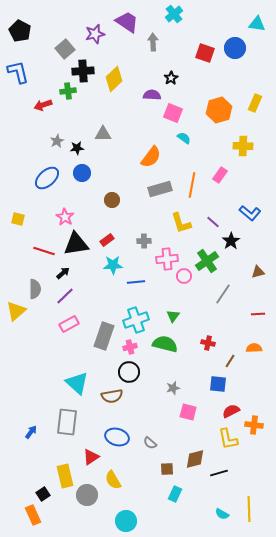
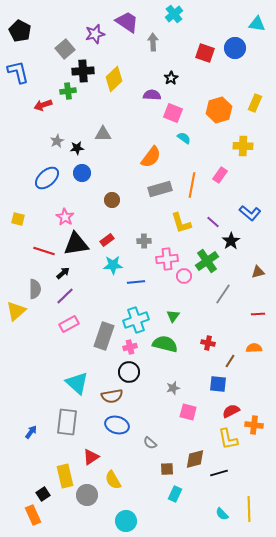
blue ellipse at (117, 437): moved 12 px up
cyan semicircle at (222, 514): rotated 16 degrees clockwise
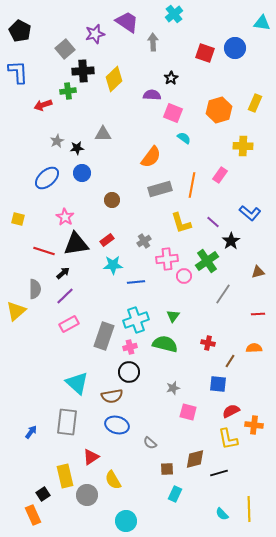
cyan triangle at (257, 24): moved 5 px right, 1 px up
blue L-shape at (18, 72): rotated 10 degrees clockwise
gray cross at (144, 241): rotated 32 degrees counterclockwise
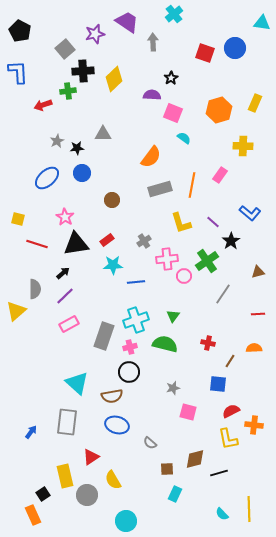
red line at (44, 251): moved 7 px left, 7 px up
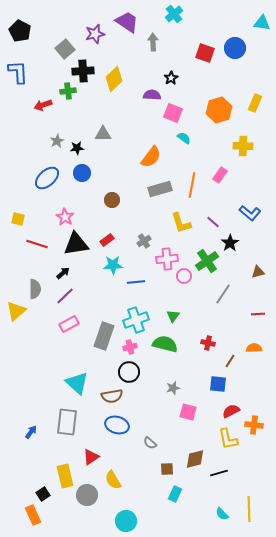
black star at (231, 241): moved 1 px left, 2 px down
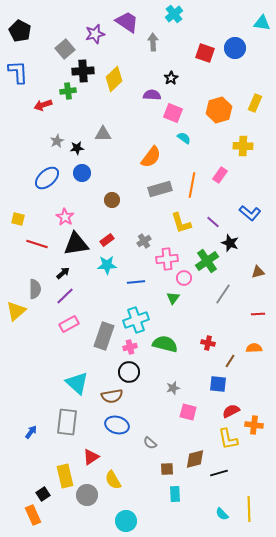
black star at (230, 243): rotated 18 degrees counterclockwise
cyan star at (113, 265): moved 6 px left
pink circle at (184, 276): moved 2 px down
green triangle at (173, 316): moved 18 px up
cyan rectangle at (175, 494): rotated 28 degrees counterclockwise
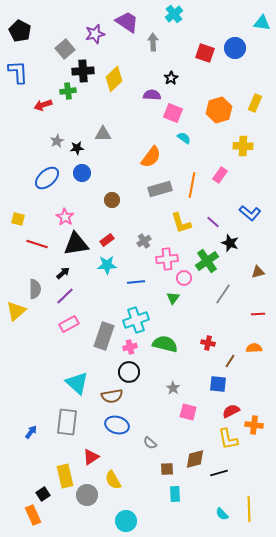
gray star at (173, 388): rotated 24 degrees counterclockwise
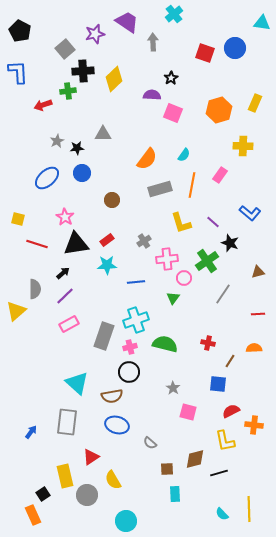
cyan semicircle at (184, 138): moved 17 px down; rotated 88 degrees clockwise
orange semicircle at (151, 157): moved 4 px left, 2 px down
yellow L-shape at (228, 439): moved 3 px left, 2 px down
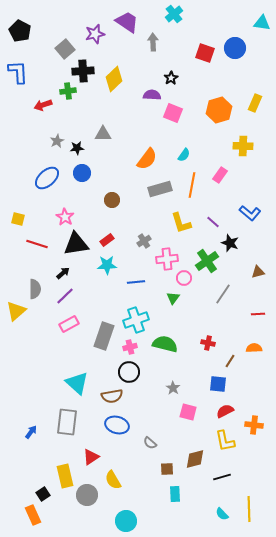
red semicircle at (231, 411): moved 6 px left
black line at (219, 473): moved 3 px right, 4 px down
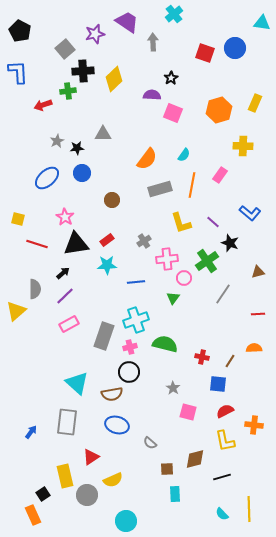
red cross at (208, 343): moved 6 px left, 14 px down
brown semicircle at (112, 396): moved 2 px up
yellow semicircle at (113, 480): rotated 84 degrees counterclockwise
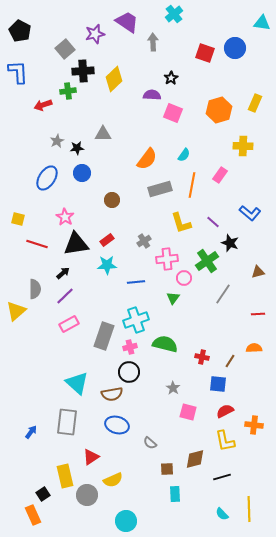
blue ellipse at (47, 178): rotated 15 degrees counterclockwise
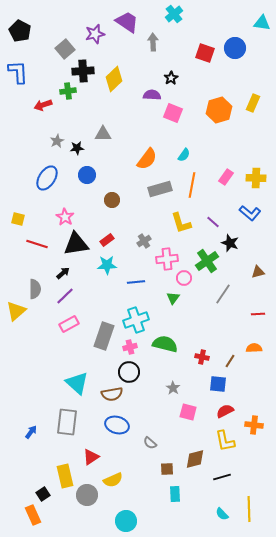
yellow rectangle at (255, 103): moved 2 px left
yellow cross at (243, 146): moved 13 px right, 32 px down
blue circle at (82, 173): moved 5 px right, 2 px down
pink rectangle at (220, 175): moved 6 px right, 2 px down
